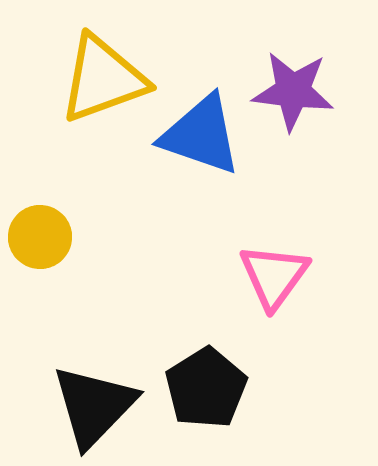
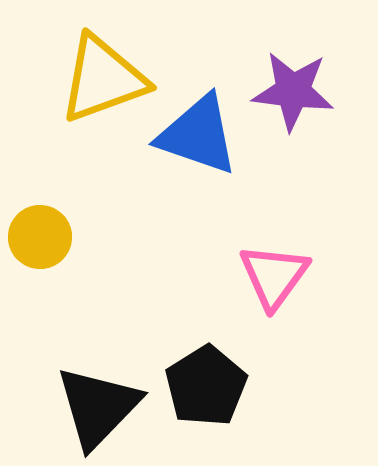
blue triangle: moved 3 px left
black pentagon: moved 2 px up
black triangle: moved 4 px right, 1 px down
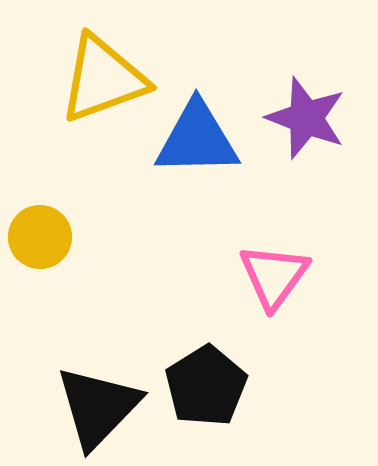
purple star: moved 13 px right, 27 px down; rotated 14 degrees clockwise
blue triangle: moved 1 px left, 4 px down; rotated 20 degrees counterclockwise
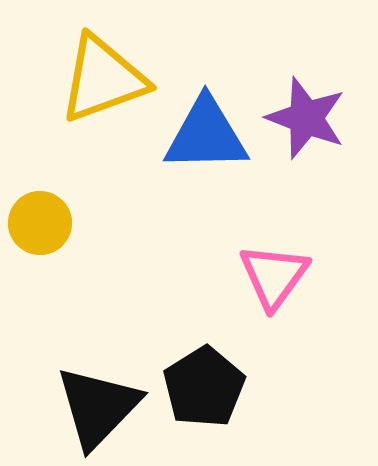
blue triangle: moved 9 px right, 4 px up
yellow circle: moved 14 px up
black pentagon: moved 2 px left, 1 px down
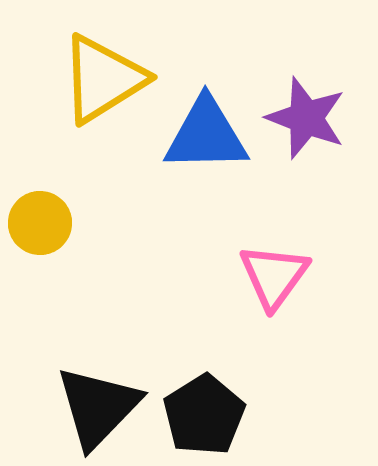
yellow triangle: rotated 12 degrees counterclockwise
black pentagon: moved 28 px down
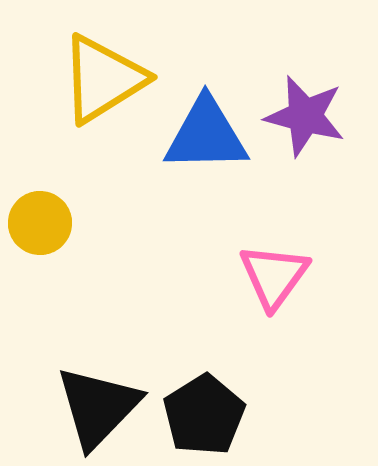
purple star: moved 1 px left, 2 px up; rotated 6 degrees counterclockwise
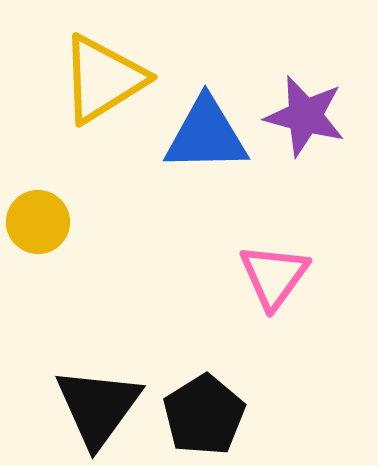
yellow circle: moved 2 px left, 1 px up
black triangle: rotated 8 degrees counterclockwise
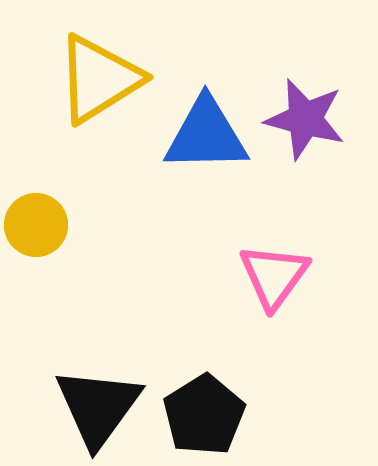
yellow triangle: moved 4 px left
purple star: moved 3 px down
yellow circle: moved 2 px left, 3 px down
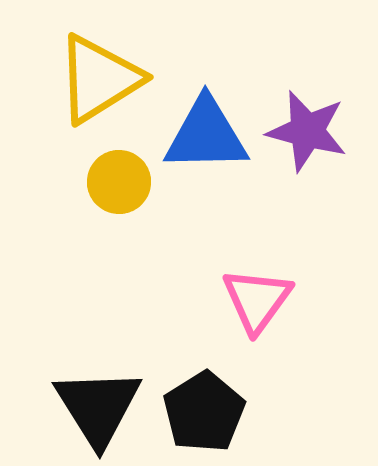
purple star: moved 2 px right, 12 px down
yellow circle: moved 83 px right, 43 px up
pink triangle: moved 17 px left, 24 px down
black triangle: rotated 8 degrees counterclockwise
black pentagon: moved 3 px up
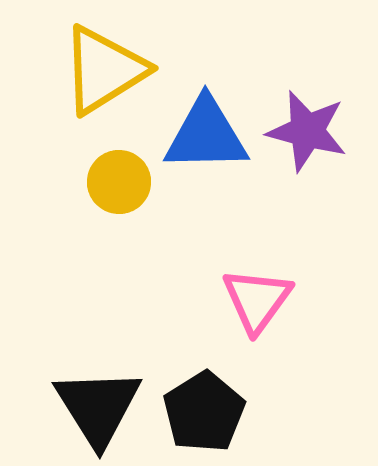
yellow triangle: moved 5 px right, 9 px up
